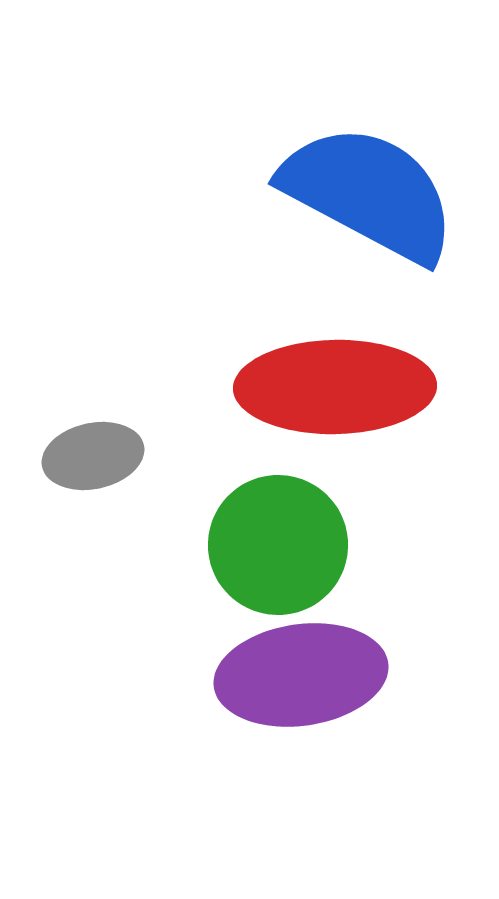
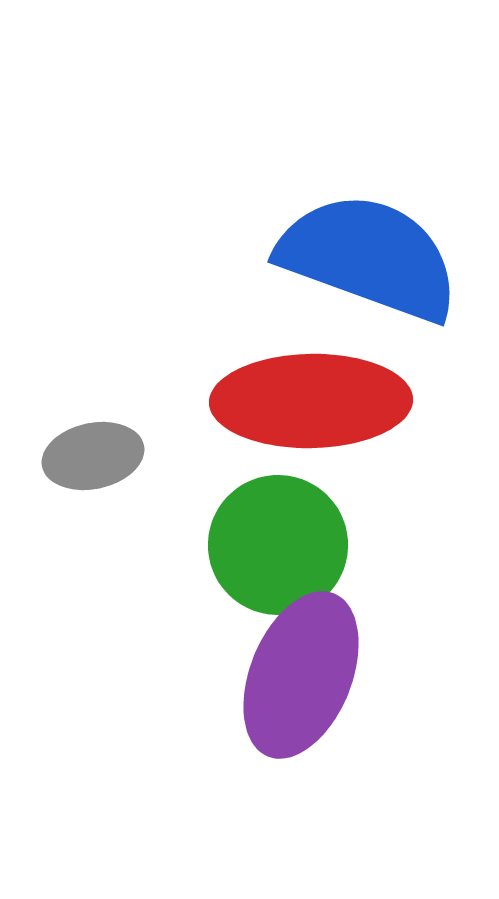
blue semicircle: moved 64 px down; rotated 8 degrees counterclockwise
red ellipse: moved 24 px left, 14 px down
purple ellipse: rotated 60 degrees counterclockwise
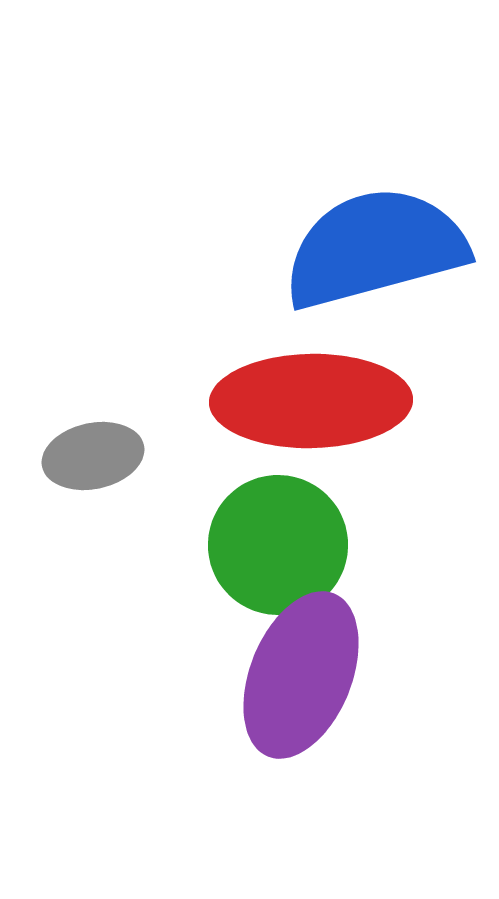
blue semicircle: moved 6 px right, 9 px up; rotated 35 degrees counterclockwise
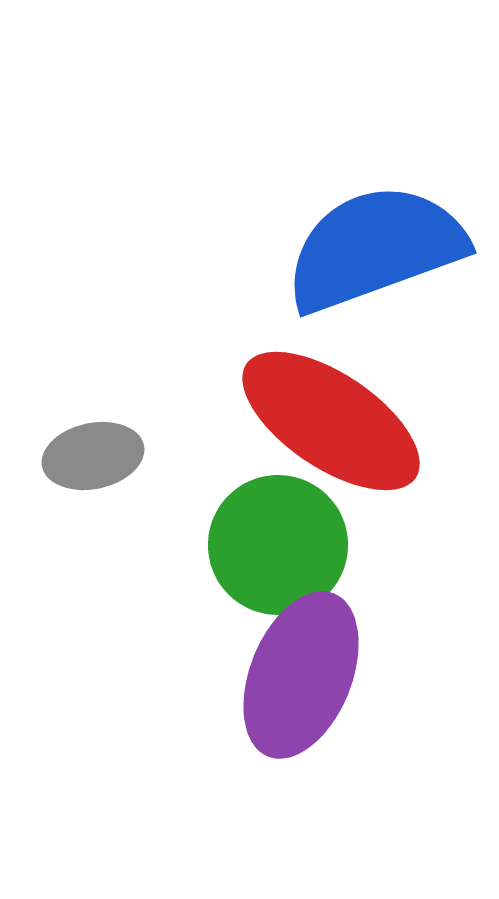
blue semicircle: rotated 5 degrees counterclockwise
red ellipse: moved 20 px right, 20 px down; rotated 35 degrees clockwise
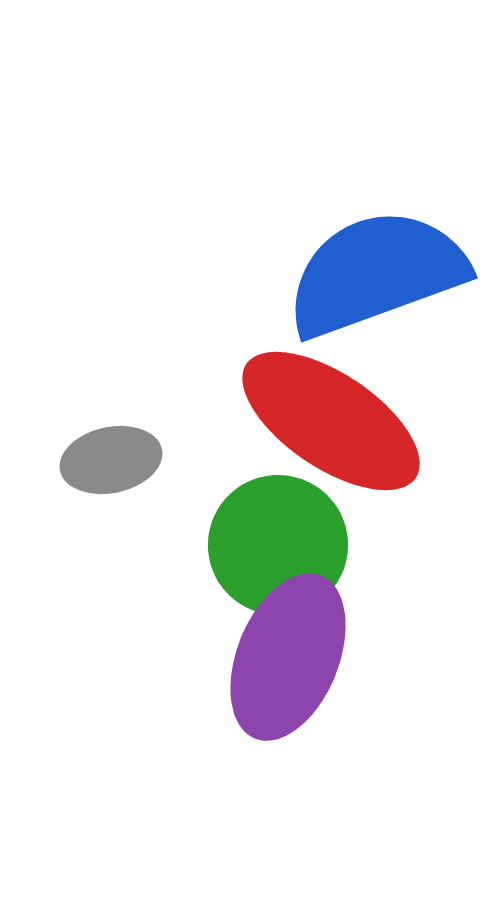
blue semicircle: moved 1 px right, 25 px down
gray ellipse: moved 18 px right, 4 px down
purple ellipse: moved 13 px left, 18 px up
